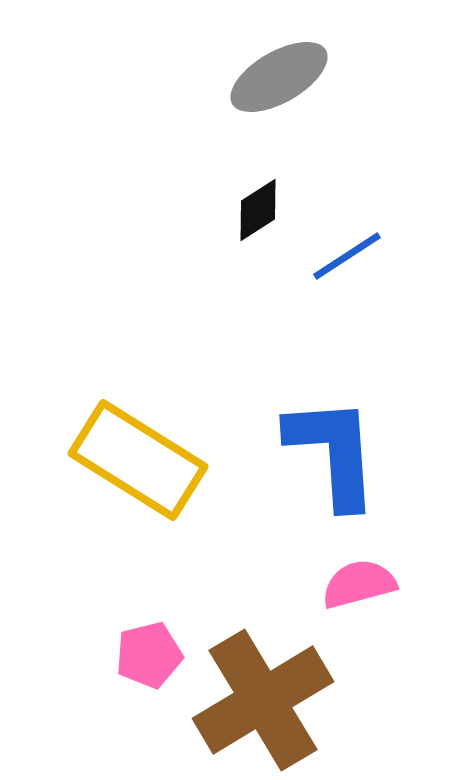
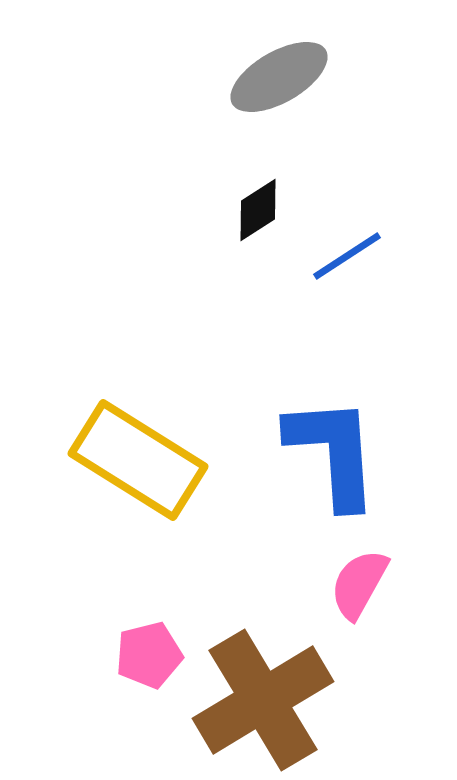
pink semicircle: rotated 46 degrees counterclockwise
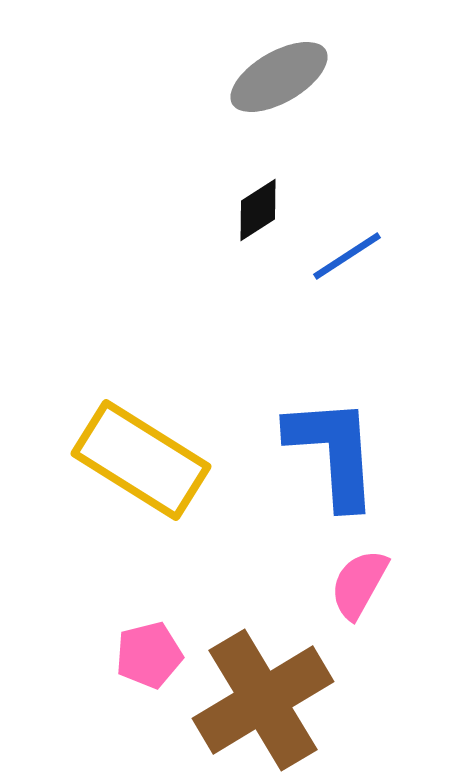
yellow rectangle: moved 3 px right
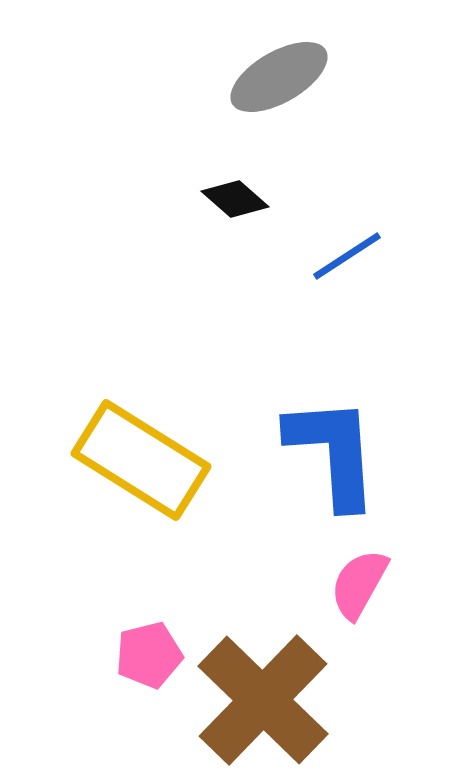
black diamond: moved 23 px left, 11 px up; rotated 74 degrees clockwise
brown cross: rotated 15 degrees counterclockwise
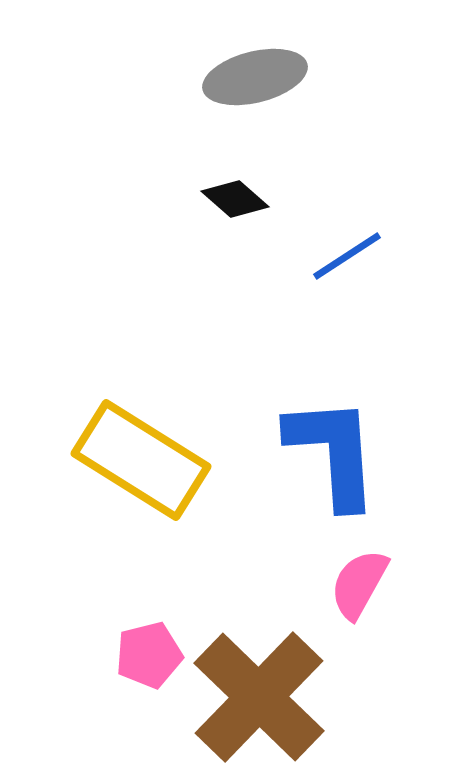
gray ellipse: moved 24 px left; rotated 16 degrees clockwise
brown cross: moved 4 px left, 3 px up
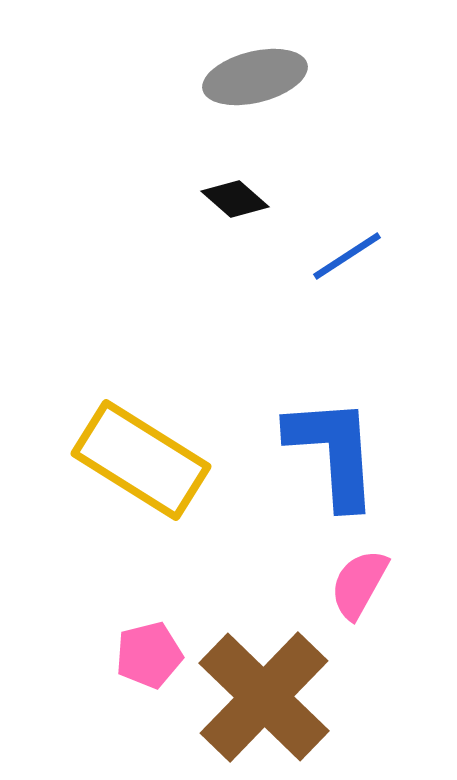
brown cross: moved 5 px right
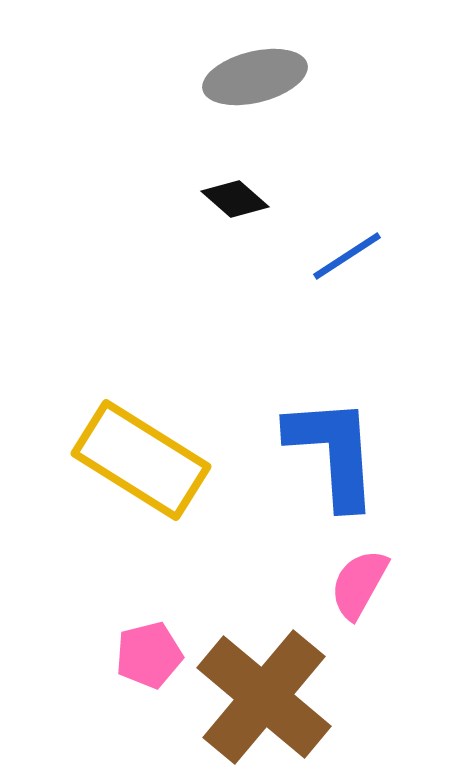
brown cross: rotated 4 degrees counterclockwise
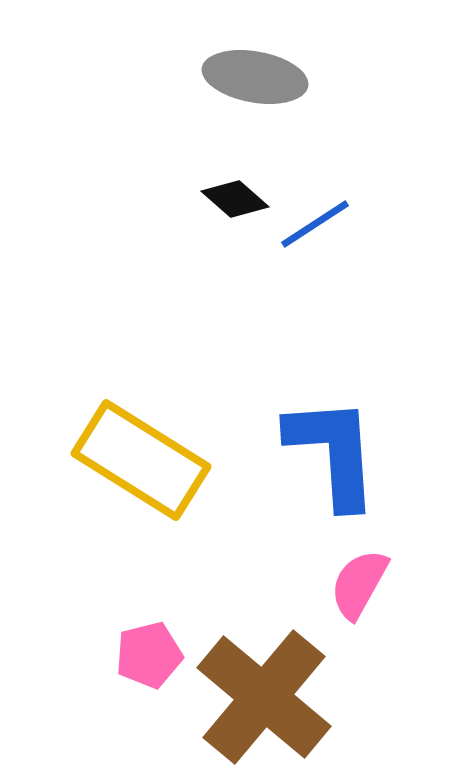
gray ellipse: rotated 24 degrees clockwise
blue line: moved 32 px left, 32 px up
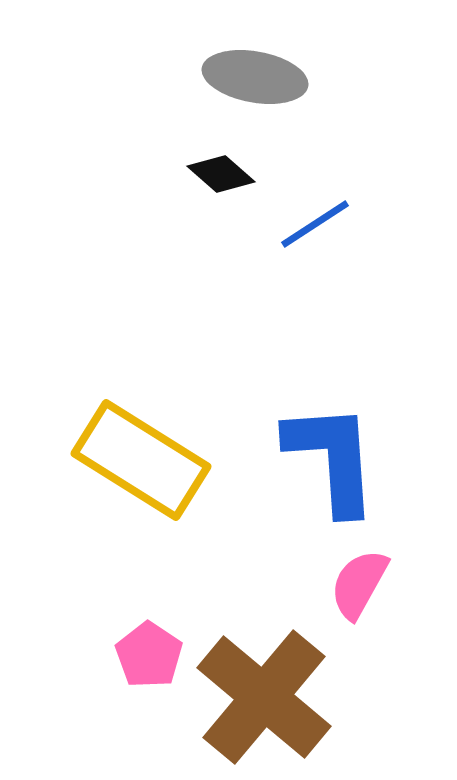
black diamond: moved 14 px left, 25 px up
blue L-shape: moved 1 px left, 6 px down
pink pentagon: rotated 24 degrees counterclockwise
